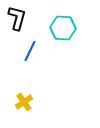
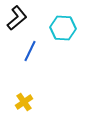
black L-shape: rotated 35 degrees clockwise
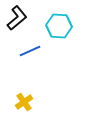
cyan hexagon: moved 4 px left, 2 px up
blue line: rotated 40 degrees clockwise
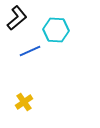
cyan hexagon: moved 3 px left, 4 px down
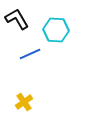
black L-shape: moved 1 px down; rotated 80 degrees counterclockwise
blue line: moved 3 px down
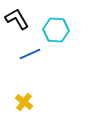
yellow cross: rotated 18 degrees counterclockwise
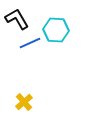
blue line: moved 11 px up
yellow cross: rotated 12 degrees clockwise
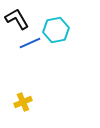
cyan hexagon: rotated 15 degrees counterclockwise
yellow cross: moved 1 px left; rotated 18 degrees clockwise
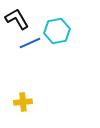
cyan hexagon: moved 1 px right, 1 px down
yellow cross: rotated 18 degrees clockwise
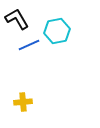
blue line: moved 1 px left, 2 px down
